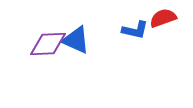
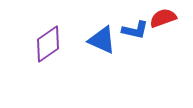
blue triangle: moved 26 px right
purple diamond: rotated 33 degrees counterclockwise
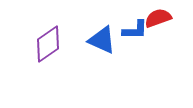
red semicircle: moved 5 px left
blue L-shape: rotated 12 degrees counterclockwise
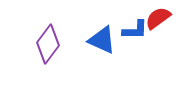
red semicircle: rotated 16 degrees counterclockwise
purple diamond: rotated 18 degrees counterclockwise
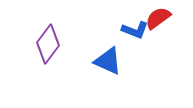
blue L-shape: rotated 20 degrees clockwise
blue triangle: moved 6 px right, 21 px down
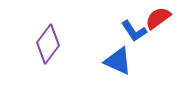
blue L-shape: moved 1 px left, 1 px down; rotated 36 degrees clockwise
blue triangle: moved 10 px right
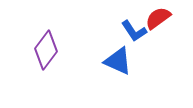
purple diamond: moved 2 px left, 6 px down
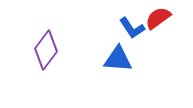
blue L-shape: moved 2 px left, 3 px up
blue triangle: moved 2 px up; rotated 20 degrees counterclockwise
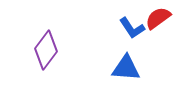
blue triangle: moved 8 px right, 9 px down
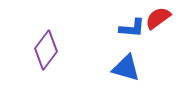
blue L-shape: rotated 52 degrees counterclockwise
blue triangle: rotated 12 degrees clockwise
